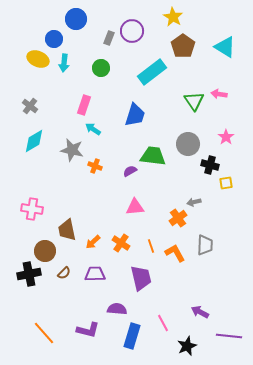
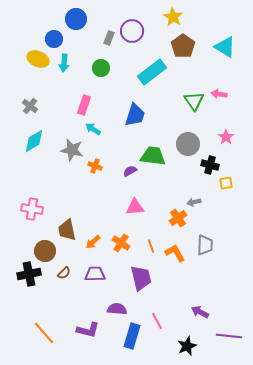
pink line at (163, 323): moved 6 px left, 2 px up
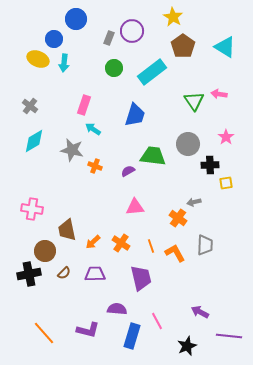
green circle at (101, 68): moved 13 px right
black cross at (210, 165): rotated 18 degrees counterclockwise
purple semicircle at (130, 171): moved 2 px left
orange cross at (178, 218): rotated 18 degrees counterclockwise
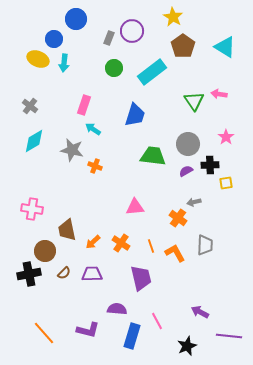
purple semicircle at (128, 171): moved 58 px right
purple trapezoid at (95, 274): moved 3 px left
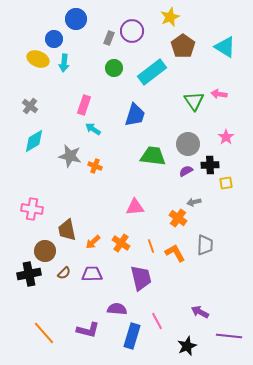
yellow star at (173, 17): moved 3 px left; rotated 18 degrees clockwise
gray star at (72, 150): moved 2 px left, 6 px down
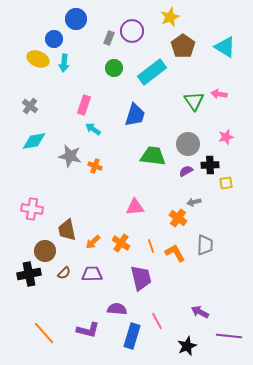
pink star at (226, 137): rotated 21 degrees clockwise
cyan diamond at (34, 141): rotated 20 degrees clockwise
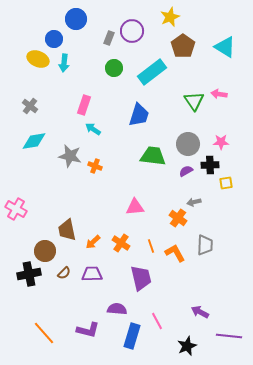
blue trapezoid at (135, 115): moved 4 px right
pink star at (226, 137): moved 5 px left, 5 px down; rotated 14 degrees clockwise
pink cross at (32, 209): moved 16 px left; rotated 20 degrees clockwise
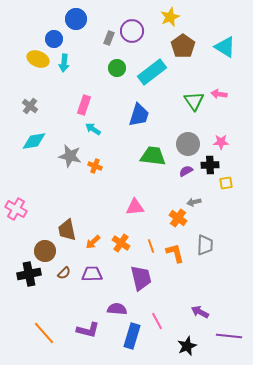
green circle at (114, 68): moved 3 px right
orange L-shape at (175, 253): rotated 15 degrees clockwise
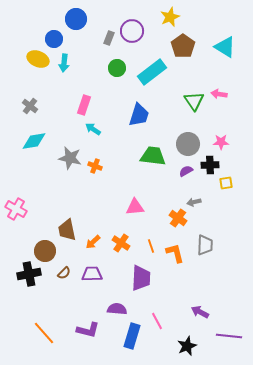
gray star at (70, 156): moved 2 px down
purple trapezoid at (141, 278): rotated 16 degrees clockwise
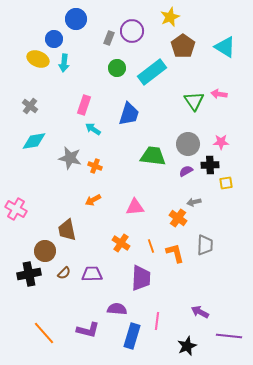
blue trapezoid at (139, 115): moved 10 px left, 1 px up
orange arrow at (93, 242): moved 42 px up; rotated 14 degrees clockwise
pink line at (157, 321): rotated 36 degrees clockwise
